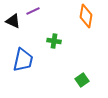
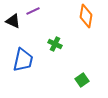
green cross: moved 1 px right, 3 px down; rotated 16 degrees clockwise
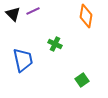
black triangle: moved 7 px up; rotated 21 degrees clockwise
blue trapezoid: rotated 25 degrees counterclockwise
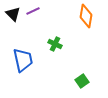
green square: moved 1 px down
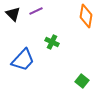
purple line: moved 3 px right
green cross: moved 3 px left, 2 px up
blue trapezoid: rotated 55 degrees clockwise
green square: rotated 16 degrees counterclockwise
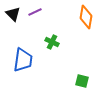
purple line: moved 1 px left, 1 px down
orange diamond: moved 1 px down
blue trapezoid: rotated 35 degrees counterclockwise
green square: rotated 24 degrees counterclockwise
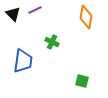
purple line: moved 2 px up
blue trapezoid: moved 1 px down
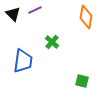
green cross: rotated 16 degrees clockwise
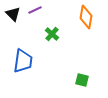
green cross: moved 8 px up
green square: moved 1 px up
